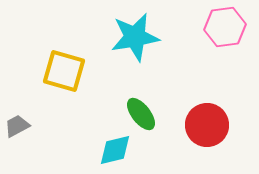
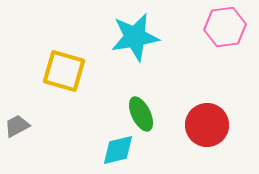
green ellipse: rotated 12 degrees clockwise
cyan diamond: moved 3 px right
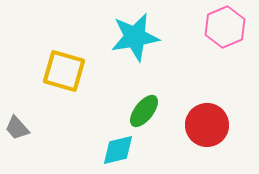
pink hexagon: rotated 15 degrees counterclockwise
green ellipse: moved 3 px right, 3 px up; rotated 64 degrees clockwise
gray trapezoid: moved 2 px down; rotated 104 degrees counterclockwise
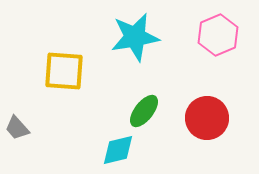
pink hexagon: moved 7 px left, 8 px down
yellow square: rotated 12 degrees counterclockwise
red circle: moved 7 px up
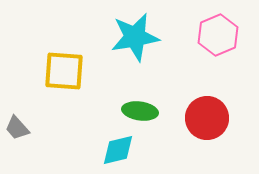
green ellipse: moved 4 px left; rotated 60 degrees clockwise
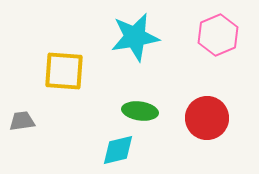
gray trapezoid: moved 5 px right, 7 px up; rotated 124 degrees clockwise
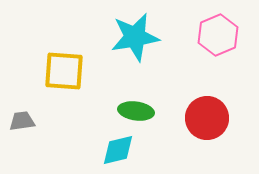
green ellipse: moved 4 px left
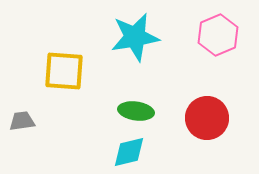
cyan diamond: moved 11 px right, 2 px down
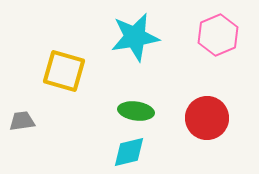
yellow square: rotated 12 degrees clockwise
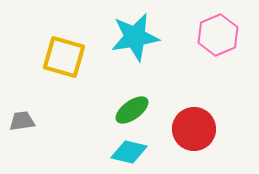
yellow square: moved 14 px up
green ellipse: moved 4 px left, 1 px up; rotated 44 degrees counterclockwise
red circle: moved 13 px left, 11 px down
cyan diamond: rotated 27 degrees clockwise
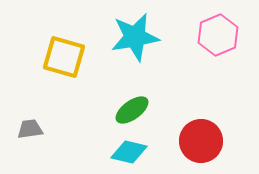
gray trapezoid: moved 8 px right, 8 px down
red circle: moved 7 px right, 12 px down
